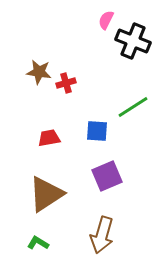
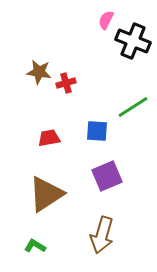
green L-shape: moved 3 px left, 3 px down
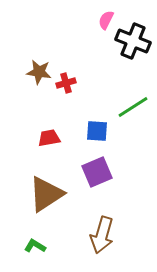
purple square: moved 10 px left, 4 px up
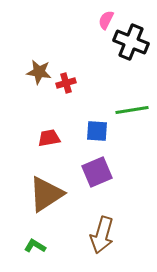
black cross: moved 2 px left, 1 px down
green line: moved 1 px left, 3 px down; rotated 24 degrees clockwise
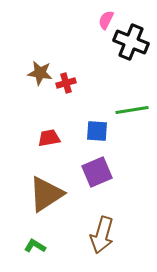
brown star: moved 1 px right, 1 px down
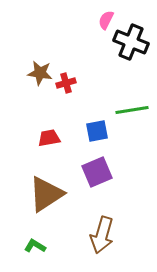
blue square: rotated 15 degrees counterclockwise
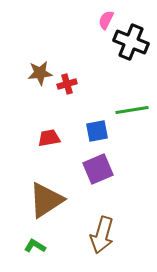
brown star: rotated 15 degrees counterclockwise
red cross: moved 1 px right, 1 px down
purple square: moved 1 px right, 3 px up
brown triangle: moved 6 px down
